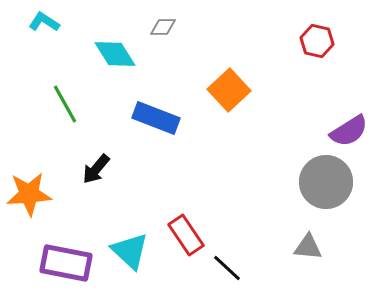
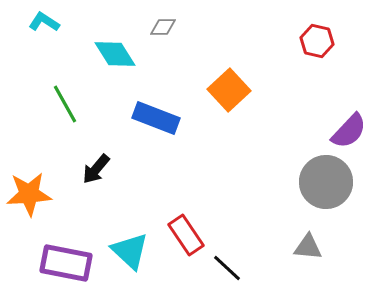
purple semicircle: rotated 15 degrees counterclockwise
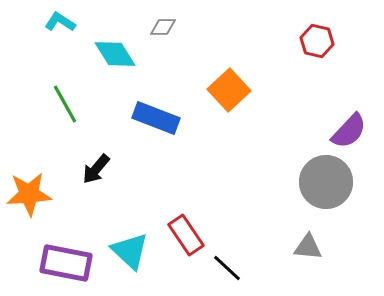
cyan L-shape: moved 16 px right
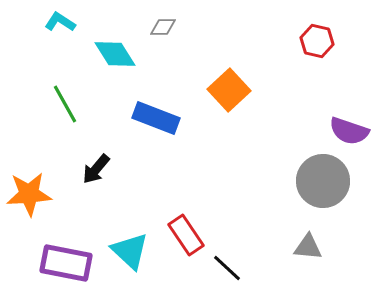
purple semicircle: rotated 66 degrees clockwise
gray circle: moved 3 px left, 1 px up
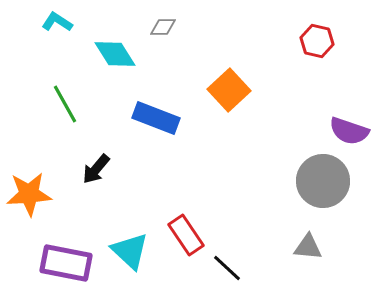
cyan L-shape: moved 3 px left
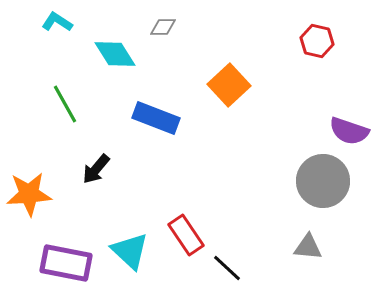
orange square: moved 5 px up
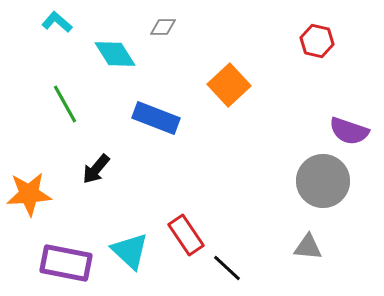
cyan L-shape: rotated 8 degrees clockwise
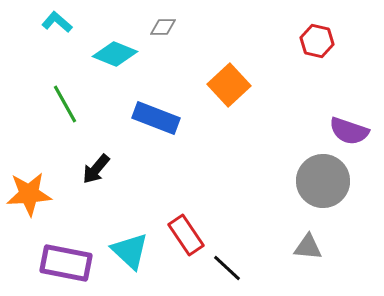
cyan diamond: rotated 36 degrees counterclockwise
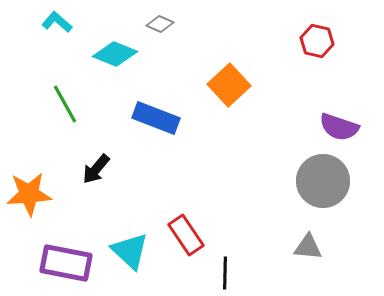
gray diamond: moved 3 px left, 3 px up; rotated 24 degrees clockwise
purple semicircle: moved 10 px left, 4 px up
black line: moved 2 px left, 5 px down; rotated 48 degrees clockwise
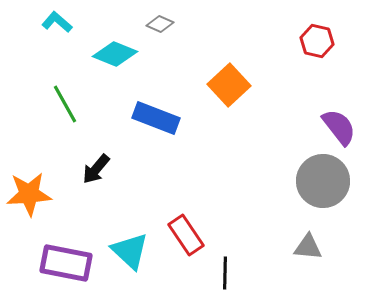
purple semicircle: rotated 147 degrees counterclockwise
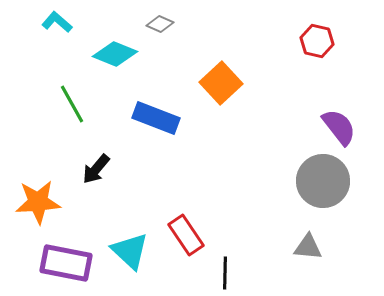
orange square: moved 8 px left, 2 px up
green line: moved 7 px right
orange star: moved 9 px right, 8 px down
